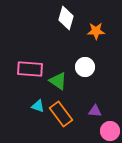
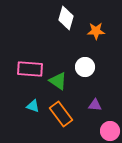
cyan triangle: moved 5 px left
purple triangle: moved 6 px up
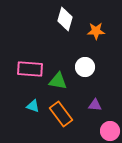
white diamond: moved 1 px left, 1 px down
green triangle: rotated 24 degrees counterclockwise
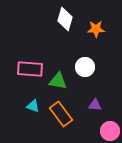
orange star: moved 2 px up
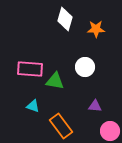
green triangle: moved 3 px left
purple triangle: moved 1 px down
orange rectangle: moved 12 px down
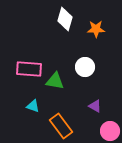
pink rectangle: moved 1 px left
purple triangle: rotated 24 degrees clockwise
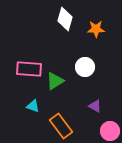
green triangle: rotated 42 degrees counterclockwise
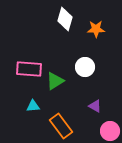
cyan triangle: rotated 24 degrees counterclockwise
